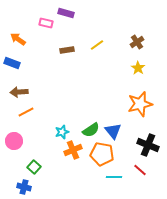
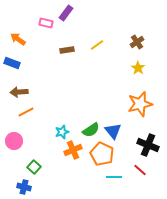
purple rectangle: rotated 70 degrees counterclockwise
orange pentagon: rotated 15 degrees clockwise
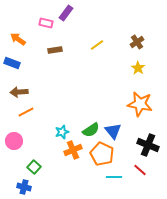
brown rectangle: moved 12 px left
orange star: rotated 25 degrees clockwise
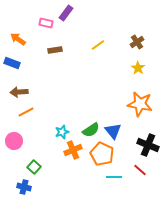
yellow line: moved 1 px right
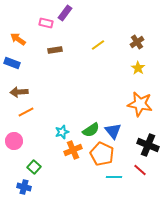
purple rectangle: moved 1 px left
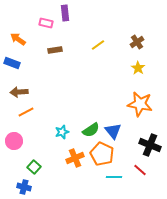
purple rectangle: rotated 42 degrees counterclockwise
black cross: moved 2 px right
orange cross: moved 2 px right, 8 px down
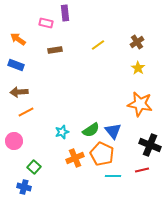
blue rectangle: moved 4 px right, 2 px down
red line: moved 2 px right; rotated 56 degrees counterclockwise
cyan line: moved 1 px left, 1 px up
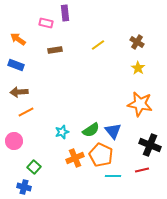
brown cross: rotated 24 degrees counterclockwise
orange pentagon: moved 1 px left, 1 px down
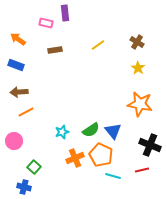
cyan line: rotated 14 degrees clockwise
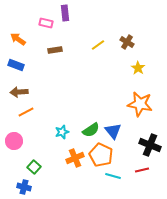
brown cross: moved 10 px left
